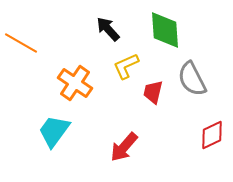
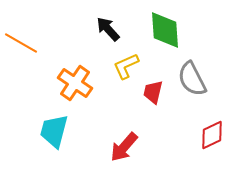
cyan trapezoid: rotated 21 degrees counterclockwise
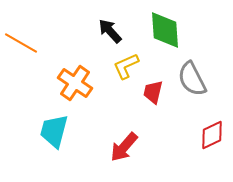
black arrow: moved 2 px right, 2 px down
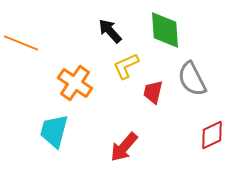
orange line: rotated 8 degrees counterclockwise
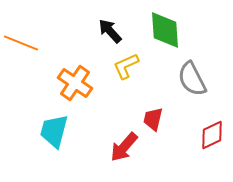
red trapezoid: moved 27 px down
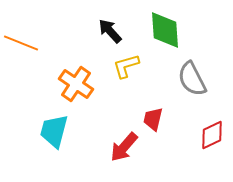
yellow L-shape: rotated 8 degrees clockwise
orange cross: moved 1 px right, 1 px down
